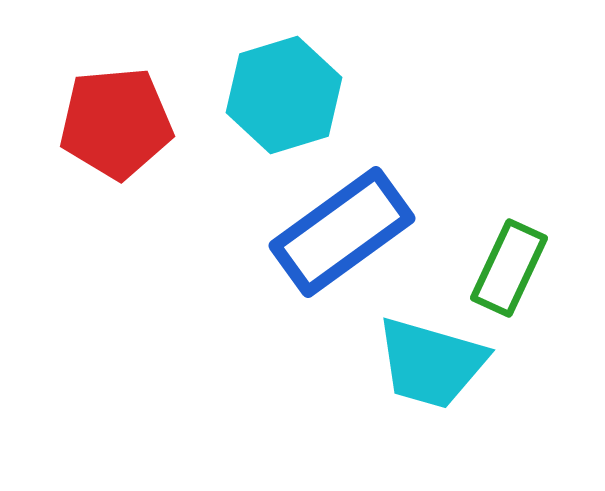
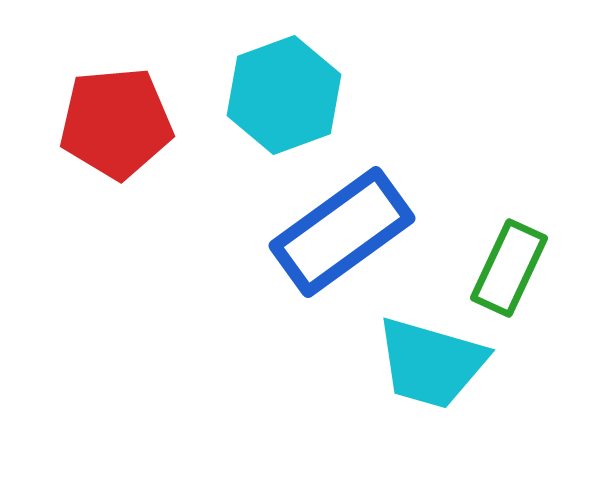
cyan hexagon: rotated 3 degrees counterclockwise
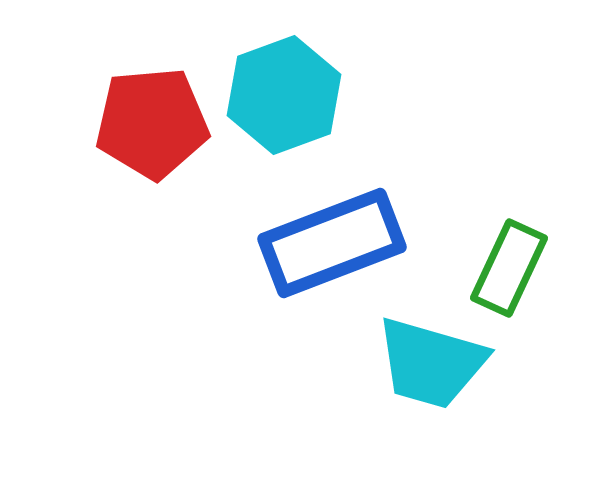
red pentagon: moved 36 px right
blue rectangle: moved 10 px left, 11 px down; rotated 15 degrees clockwise
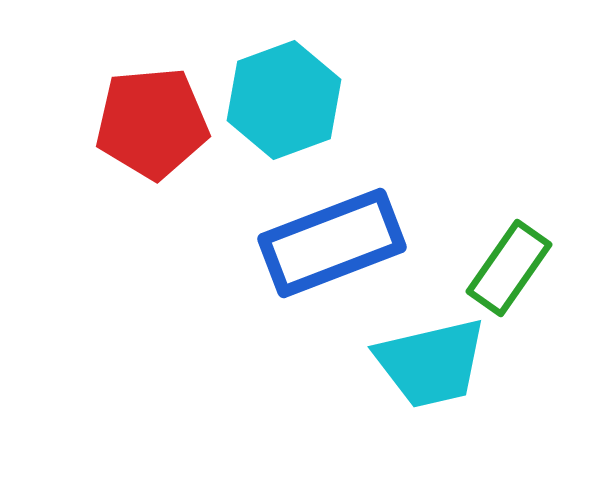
cyan hexagon: moved 5 px down
green rectangle: rotated 10 degrees clockwise
cyan trapezoid: rotated 29 degrees counterclockwise
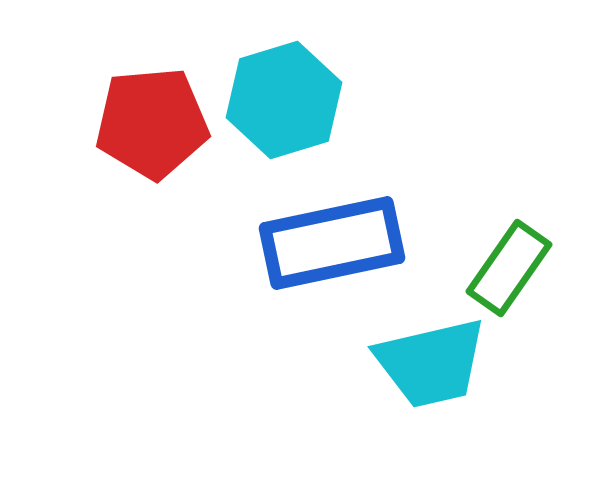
cyan hexagon: rotated 3 degrees clockwise
blue rectangle: rotated 9 degrees clockwise
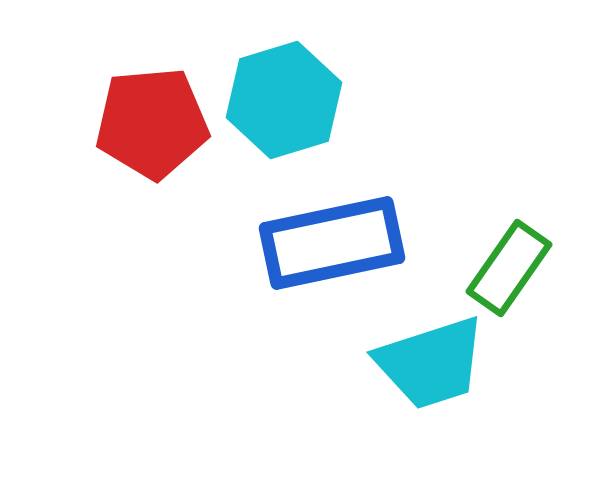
cyan trapezoid: rotated 5 degrees counterclockwise
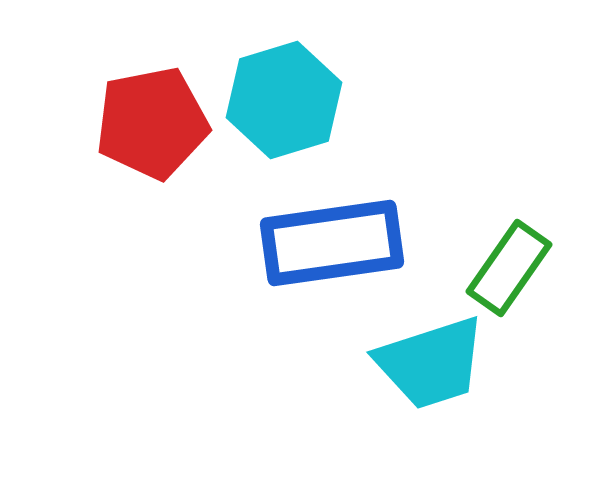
red pentagon: rotated 6 degrees counterclockwise
blue rectangle: rotated 4 degrees clockwise
